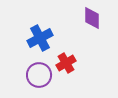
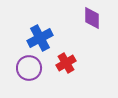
purple circle: moved 10 px left, 7 px up
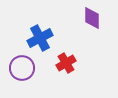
purple circle: moved 7 px left
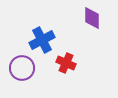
blue cross: moved 2 px right, 2 px down
red cross: rotated 36 degrees counterclockwise
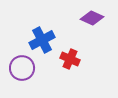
purple diamond: rotated 65 degrees counterclockwise
red cross: moved 4 px right, 4 px up
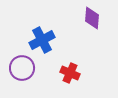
purple diamond: rotated 70 degrees clockwise
red cross: moved 14 px down
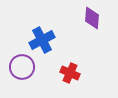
purple circle: moved 1 px up
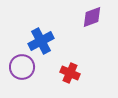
purple diamond: moved 1 px up; rotated 65 degrees clockwise
blue cross: moved 1 px left, 1 px down
